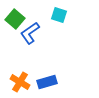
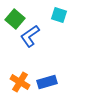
blue L-shape: moved 3 px down
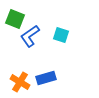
cyan square: moved 2 px right, 20 px down
green square: rotated 18 degrees counterclockwise
blue rectangle: moved 1 px left, 4 px up
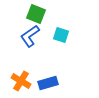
green square: moved 21 px right, 5 px up
blue rectangle: moved 2 px right, 5 px down
orange cross: moved 1 px right, 1 px up
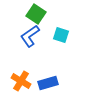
green square: rotated 12 degrees clockwise
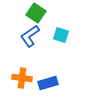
green square: moved 1 px up
orange cross: moved 1 px right, 3 px up; rotated 24 degrees counterclockwise
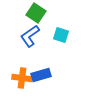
blue rectangle: moved 7 px left, 8 px up
